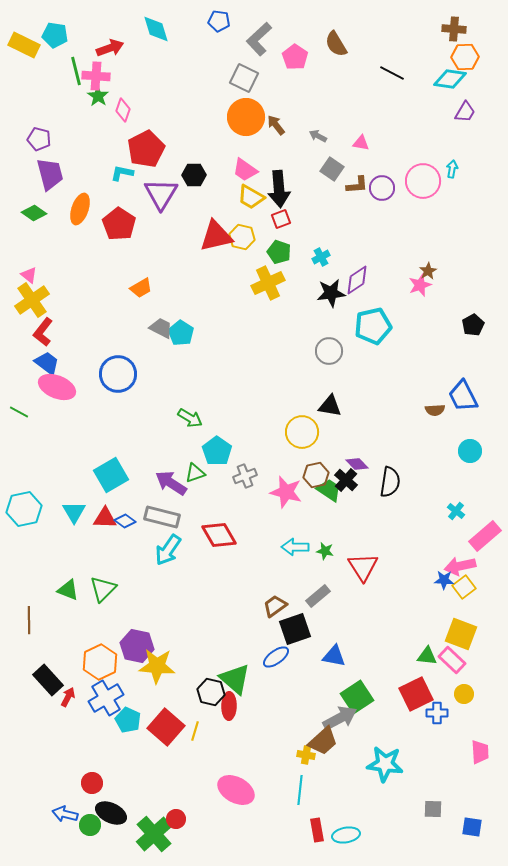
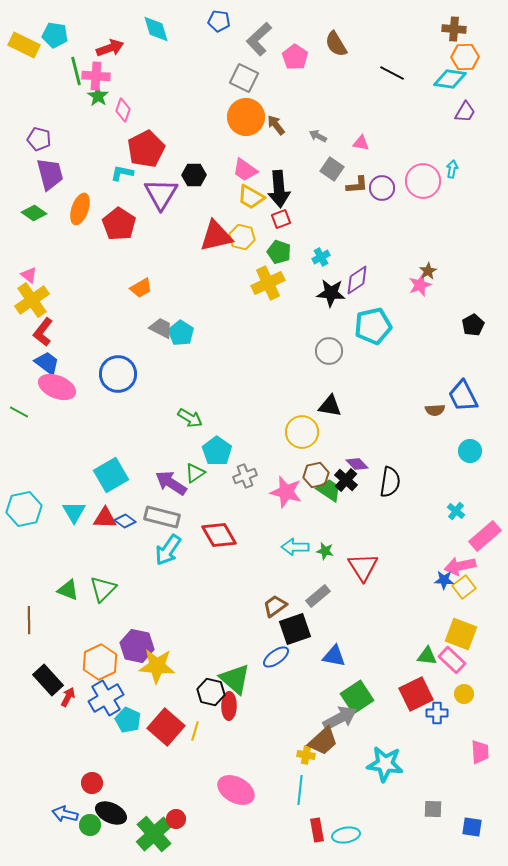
black star at (331, 293): rotated 12 degrees clockwise
green triangle at (195, 473): rotated 15 degrees counterclockwise
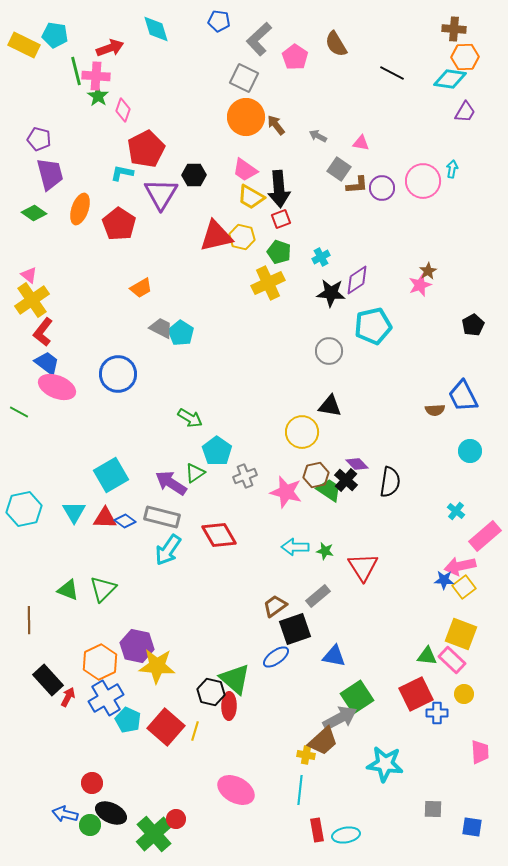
gray square at (332, 169): moved 7 px right
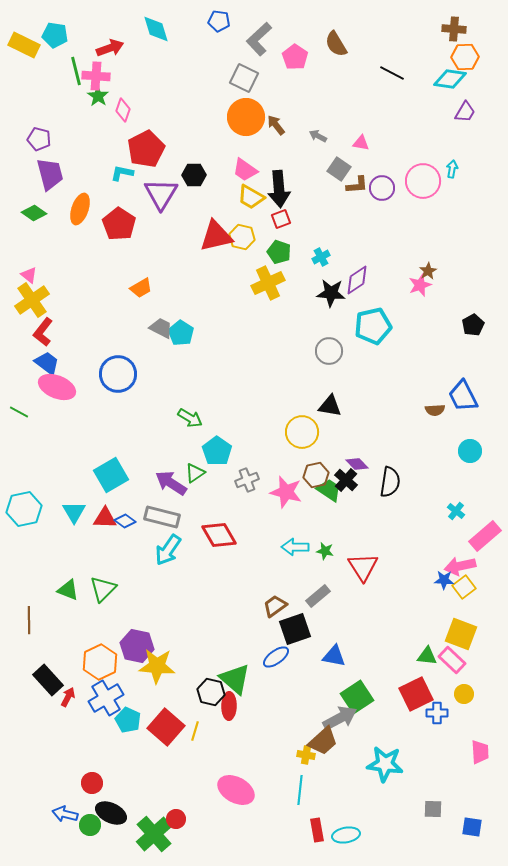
gray cross at (245, 476): moved 2 px right, 4 px down
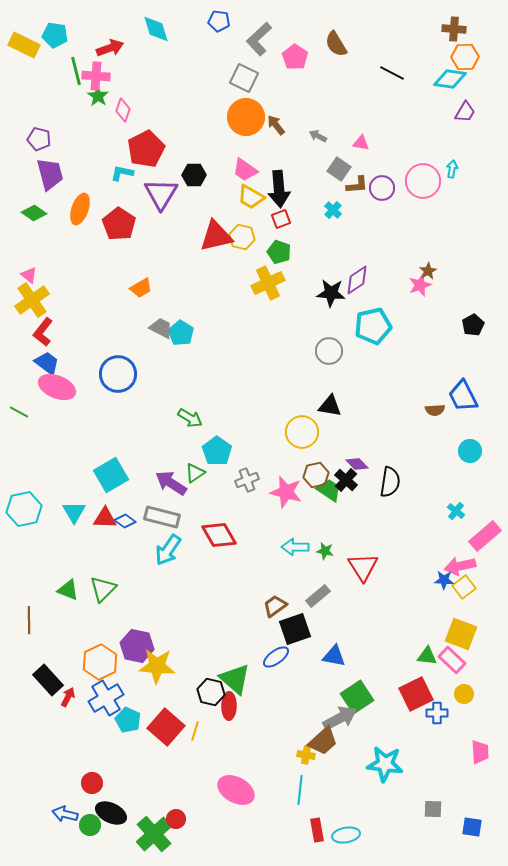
cyan cross at (321, 257): moved 12 px right, 47 px up; rotated 18 degrees counterclockwise
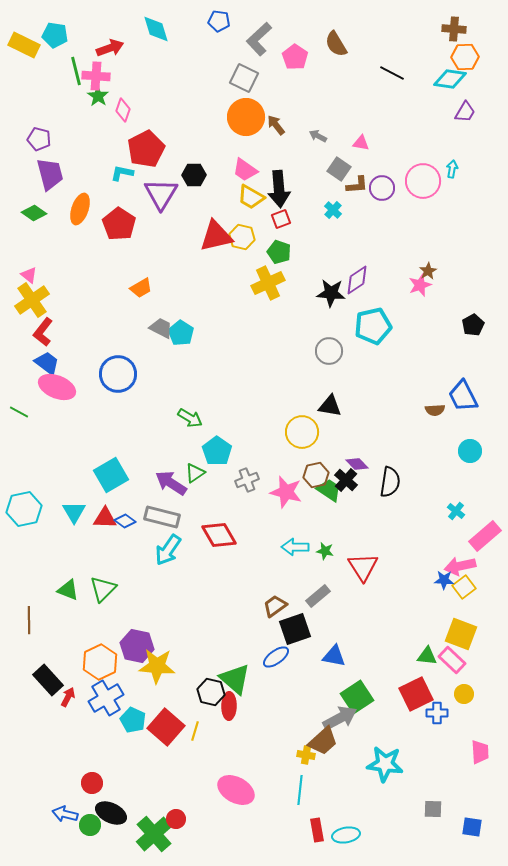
cyan pentagon at (128, 720): moved 5 px right
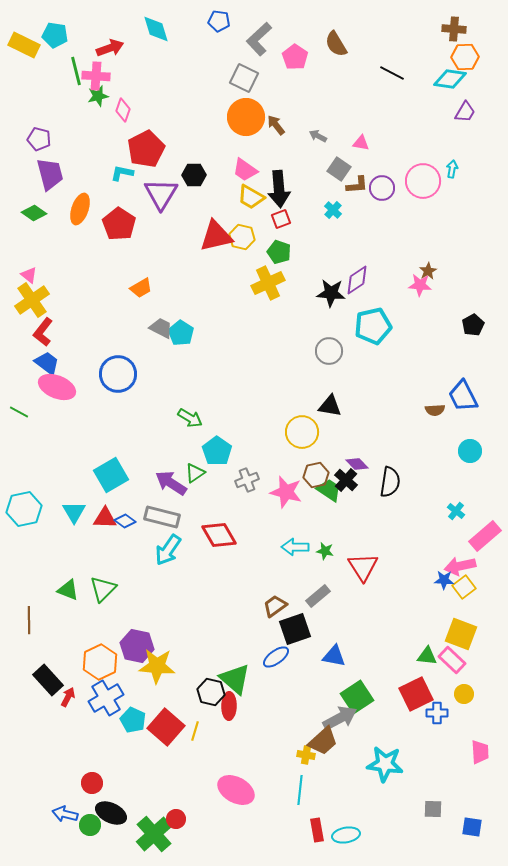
green star at (98, 96): rotated 25 degrees clockwise
pink star at (420, 285): rotated 25 degrees clockwise
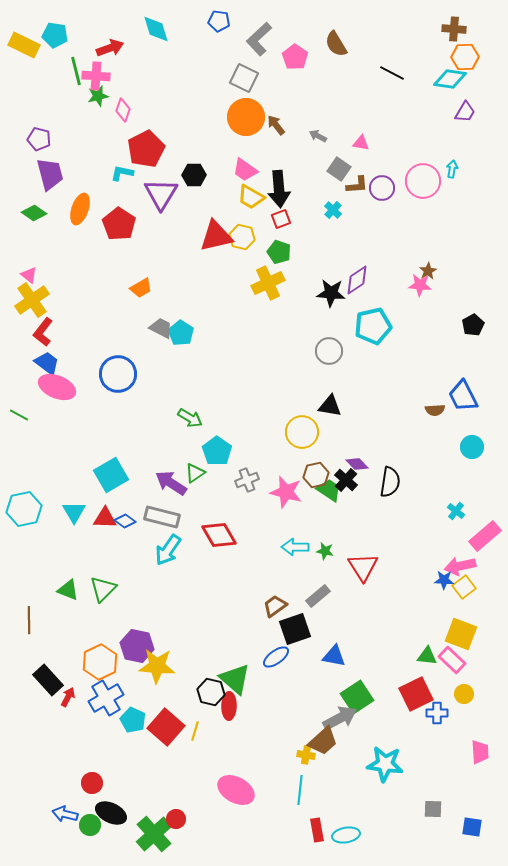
green line at (19, 412): moved 3 px down
cyan circle at (470, 451): moved 2 px right, 4 px up
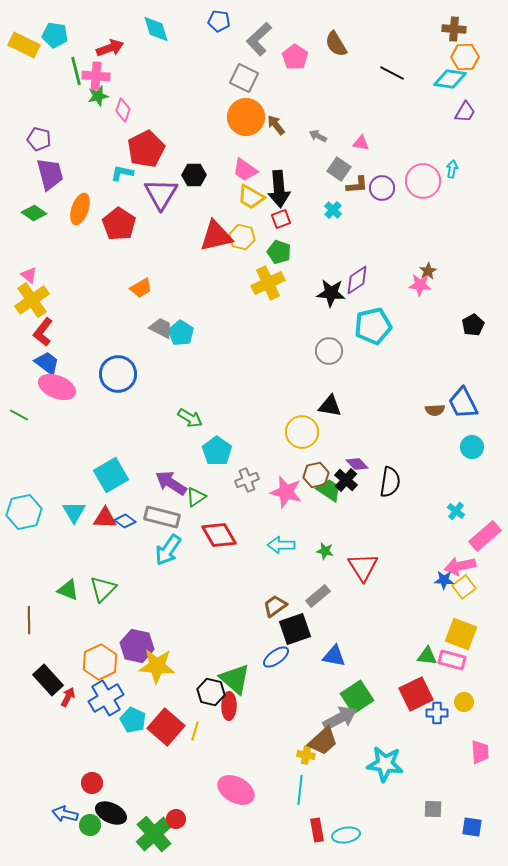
blue trapezoid at (463, 396): moved 7 px down
green triangle at (195, 473): moved 1 px right, 24 px down
cyan hexagon at (24, 509): moved 3 px down
cyan arrow at (295, 547): moved 14 px left, 2 px up
pink rectangle at (452, 660): rotated 28 degrees counterclockwise
yellow circle at (464, 694): moved 8 px down
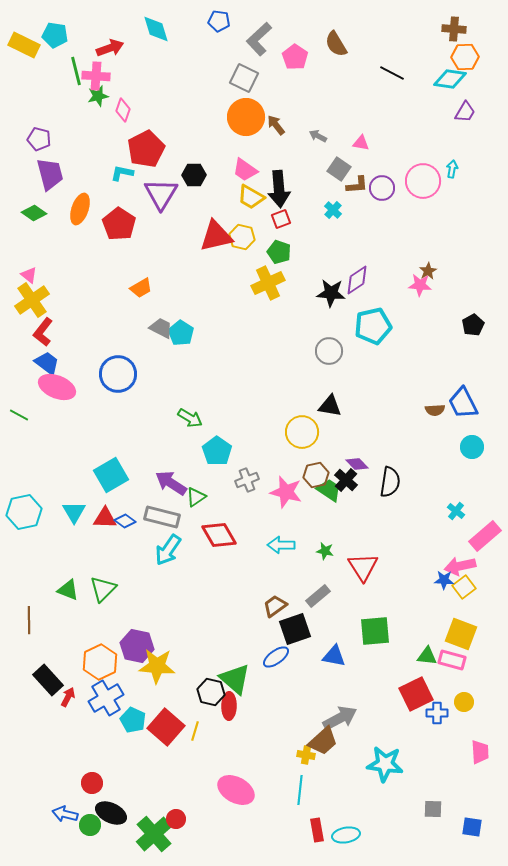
green square at (357, 697): moved 18 px right, 66 px up; rotated 28 degrees clockwise
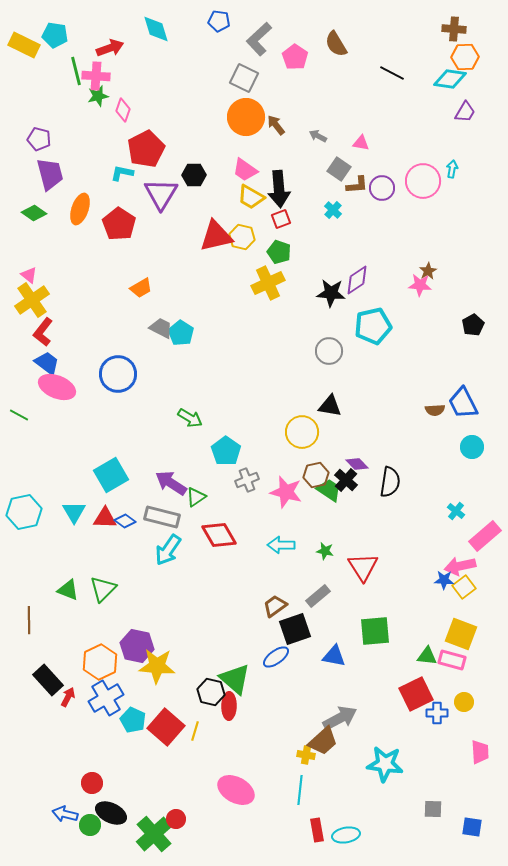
cyan pentagon at (217, 451): moved 9 px right
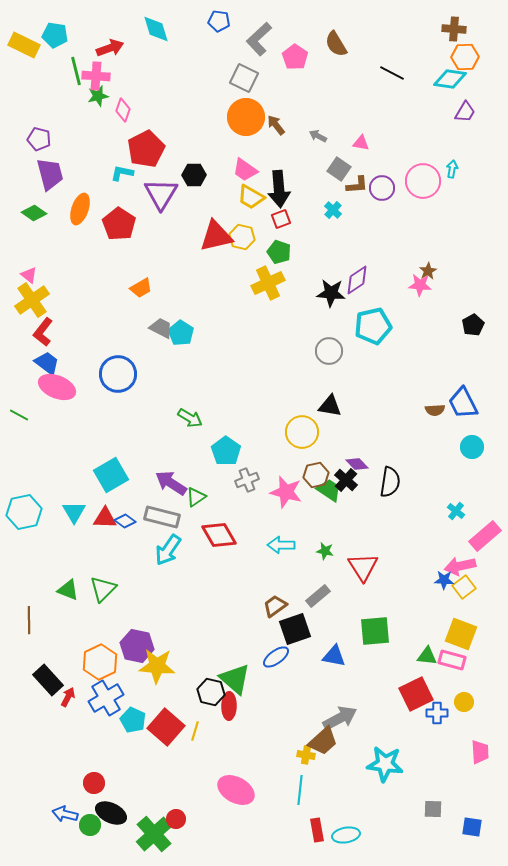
red circle at (92, 783): moved 2 px right
